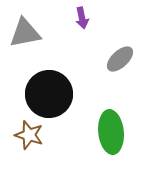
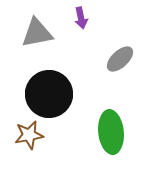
purple arrow: moved 1 px left
gray triangle: moved 12 px right
brown star: rotated 28 degrees counterclockwise
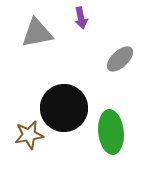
black circle: moved 15 px right, 14 px down
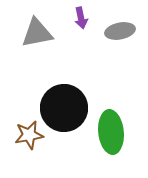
gray ellipse: moved 28 px up; rotated 32 degrees clockwise
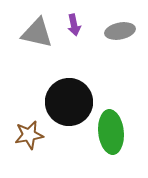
purple arrow: moved 7 px left, 7 px down
gray triangle: rotated 24 degrees clockwise
black circle: moved 5 px right, 6 px up
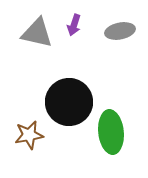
purple arrow: rotated 30 degrees clockwise
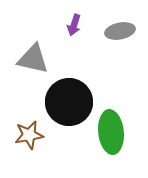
gray triangle: moved 4 px left, 26 px down
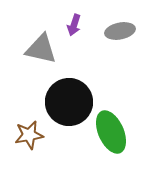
gray triangle: moved 8 px right, 10 px up
green ellipse: rotated 18 degrees counterclockwise
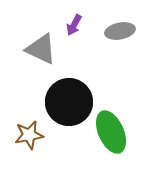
purple arrow: rotated 10 degrees clockwise
gray triangle: rotated 12 degrees clockwise
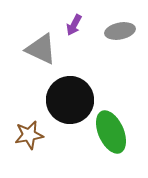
black circle: moved 1 px right, 2 px up
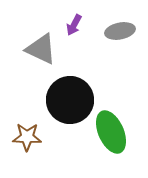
brown star: moved 2 px left, 2 px down; rotated 12 degrees clockwise
